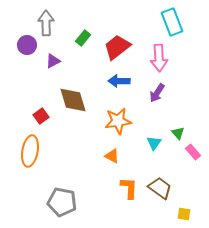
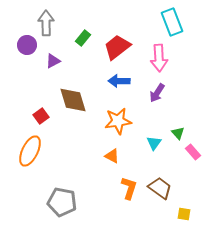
orange ellipse: rotated 16 degrees clockwise
orange L-shape: rotated 15 degrees clockwise
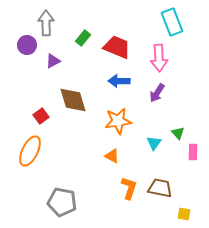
red trapezoid: rotated 60 degrees clockwise
pink rectangle: rotated 42 degrees clockwise
brown trapezoid: rotated 25 degrees counterclockwise
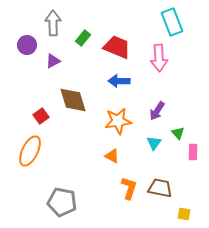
gray arrow: moved 7 px right
purple arrow: moved 18 px down
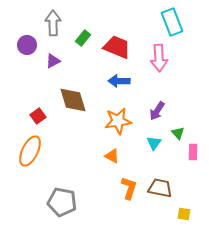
red square: moved 3 px left
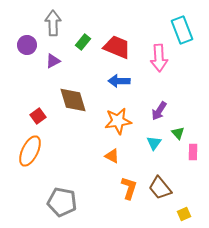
cyan rectangle: moved 10 px right, 8 px down
green rectangle: moved 4 px down
purple arrow: moved 2 px right
brown trapezoid: rotated 140 degrees counterclockwise
yellow square: rotated 32 degrees counterclockwise
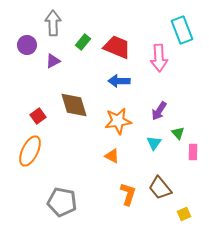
brown diamond: moved 1 px right, 5 px down
orange L-shape: moved 1 px left, 6 px down
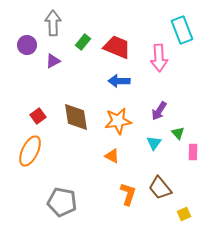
brown diamond: moved 2 px right, 12 px down; rotated 8 degrees clockwise
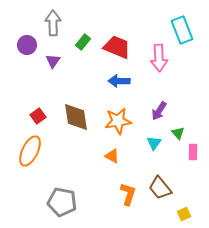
purple triangle: rotated 28 degrees counterclockwise
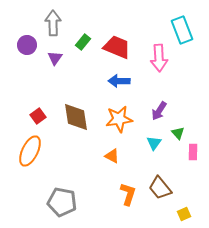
purple triangle: moved 2 px right, 3 px up
orange star: moved 1 px right, 2 px up
